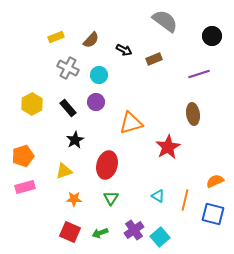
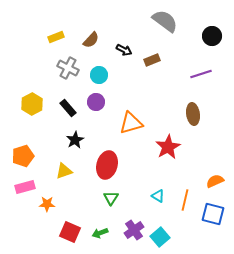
brown rectangle: moved 2 px left, 1 px down
purple line: moved 2 px right
orange star: moved 27 px left, 5 px down
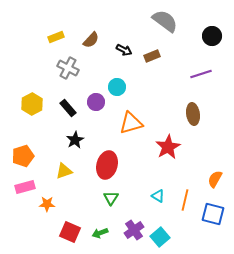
brown rectangle: moved 4 px up
cyan circle: moved 18 px right, 12 px down
orange semicircle: moved 2 px up; rotated 36 degrees counterclockwise
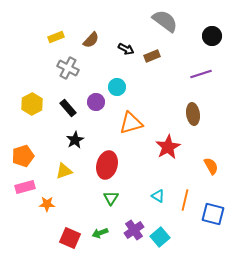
black arrow: moved 2 px right, 1 px up
orange semicircle: moved 4 px left, 13 px up; rotated 120 degrees clockwise
red square: moved 6 px down
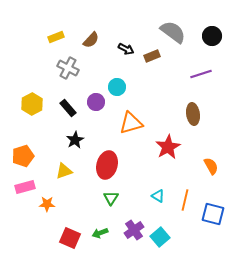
gray semicircle: moved 8 px right, 11 px down
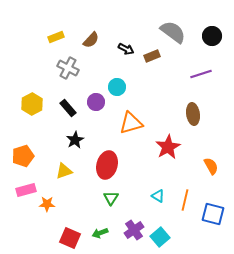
pink rectangle: moved 1 px right, 3 px down
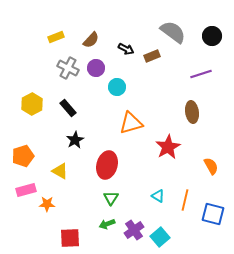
purple circle: moved 34 px up
brown ellipse: moved 1 px left, 2 px up
yellow triangle: moved 4 px left; rotated 48 degrees clockwise
green arrow: moved 7 px right, 9 px up
red square: rotated 25 degrees counterclockwise
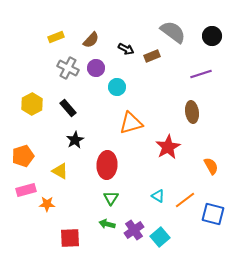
red ellipse: rotated 12 degrees counterclockwise
orange line: rotated 40 degrees clockwise
green arrow: rotated 35 degrees clockwise
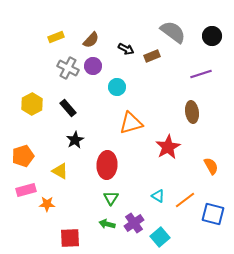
purple circle: moved 3 px left, 2 px up
purple cross: moved 7 px up
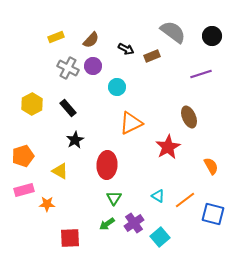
brown ellipse: moved 3 px left, 5 px down; rotated 15 degrees counterclockwise
orange triangle: rotated 10 degrees counterclockwise
pink rectangle: moved 2 px left
green triangle: moved 3 px right
green arrow: rotated 49 degrees counterclockwise
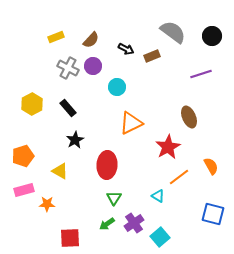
orange line: moved 6 px left, 23 px up
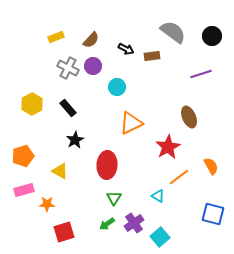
brown rectangle: rotated 14 degrees clockwise
red square: moved 6 px left, 6 px up; rotated 15 degrees counterclockwise
